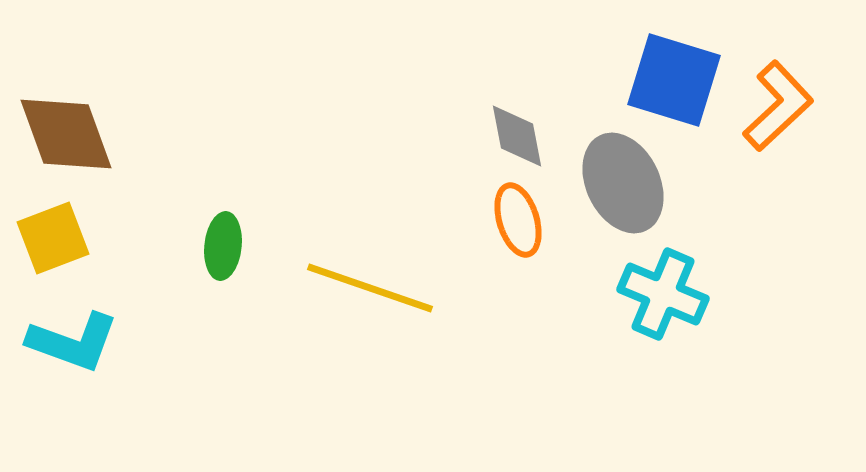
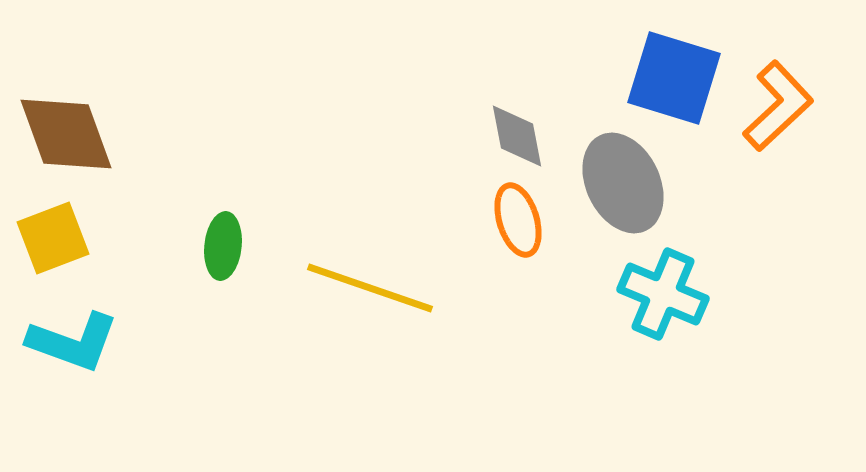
blue square: moved 2 px up
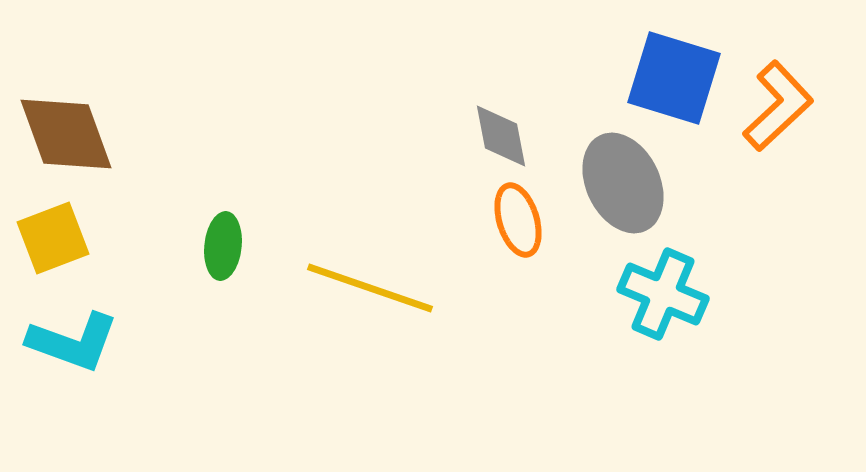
gray diamond: moved 16 px left
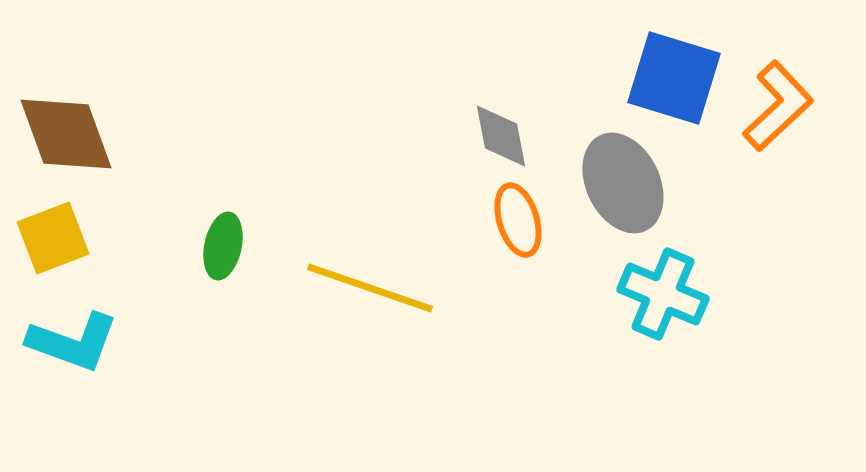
green ellipse: rotated 6 degrees clockwise
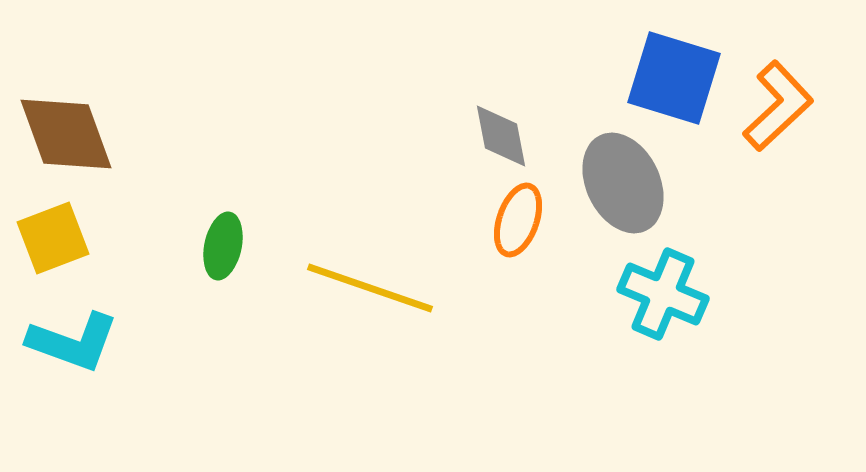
orange ellipse: rotated 36 degrees clockwise
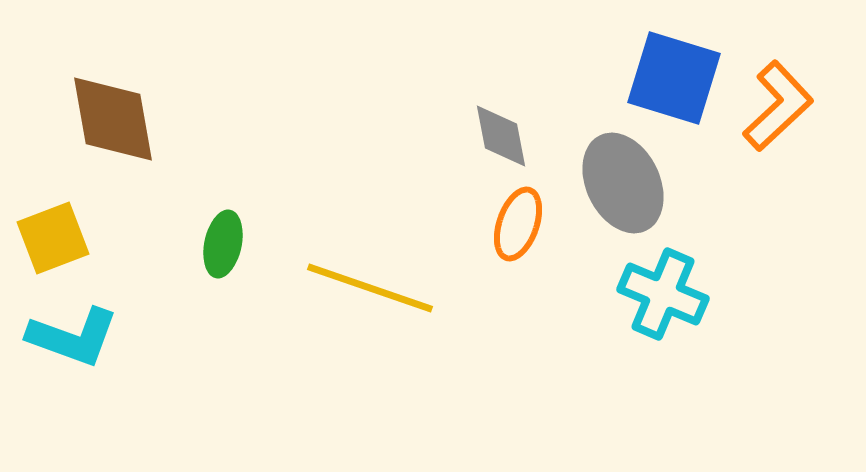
brown diamond: moved 47 px right, 15 px up; rotated 10 degrees clockwise
orange ellipse: moved 4 px down
green ellipse: moved 2 px up
cyan L-shape: moved 5 px up
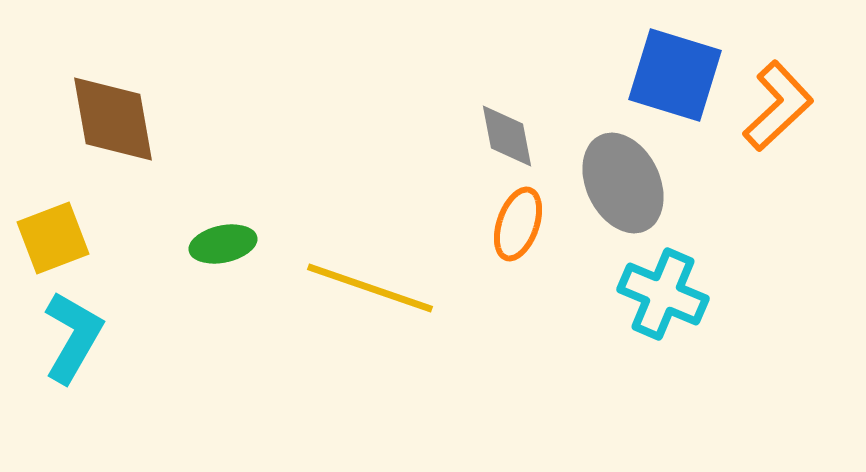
blue square: moved 1 px right, 3 px up
gray diamond: moved 6 px right
green ellipse: rotated 66 degrees clockwise
cyan L-shape: rotated 80 degrees counterclockwise
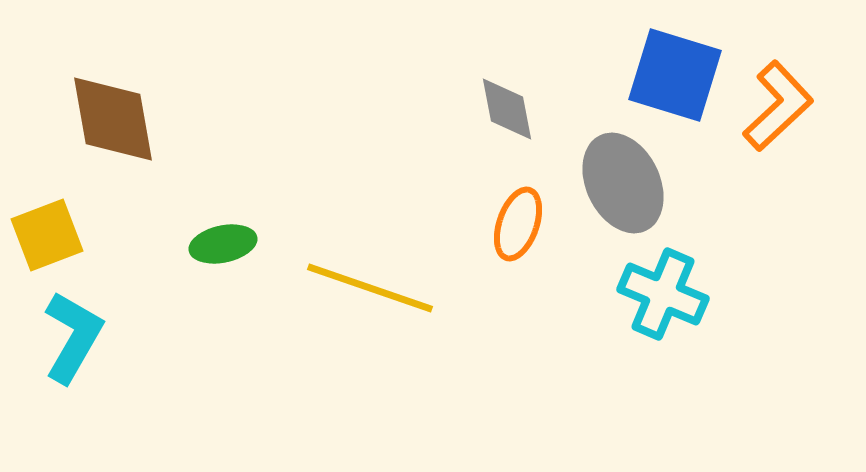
gray diamond: moved 27 px up
yellow square: moved 6 px left, 3 px up
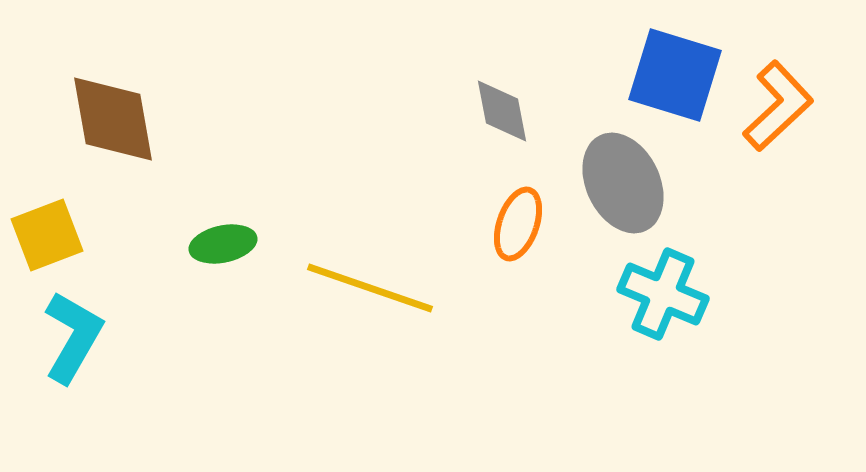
gray diamond: moved 5 px left, 2 px down
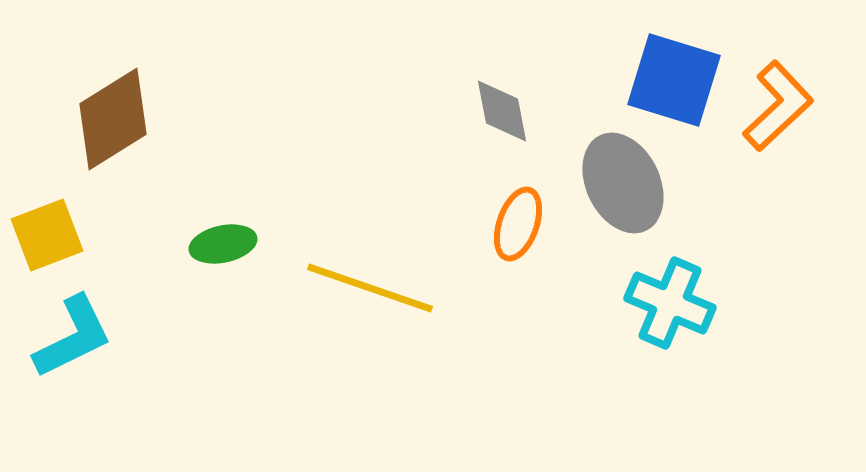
blue square: moved 1 px left, 5 px down
brown diamond: rotated 68 degrees clockwise
cyan cross: moved 7 px right, 9 px down
cyan L-shape: rotated 34 degrees clockwise
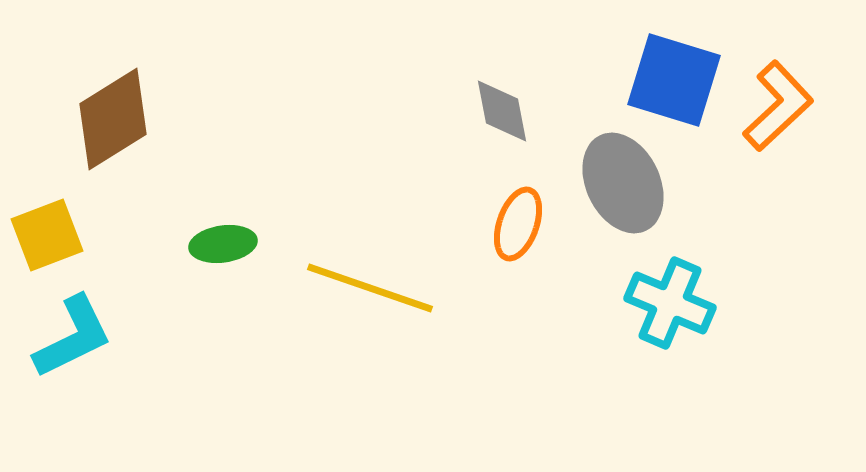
green ellipse: rotated 4 degrees clockwise
